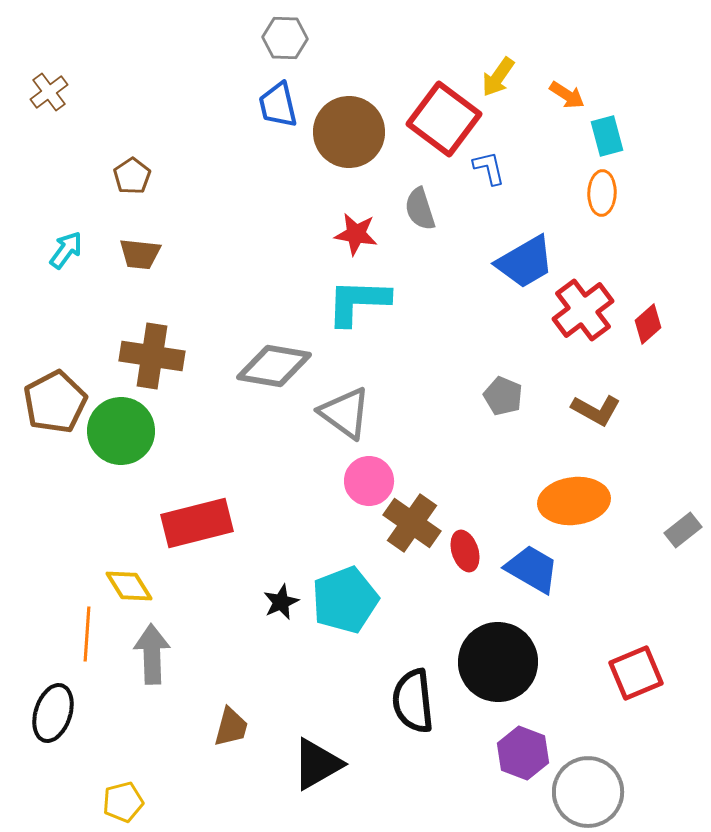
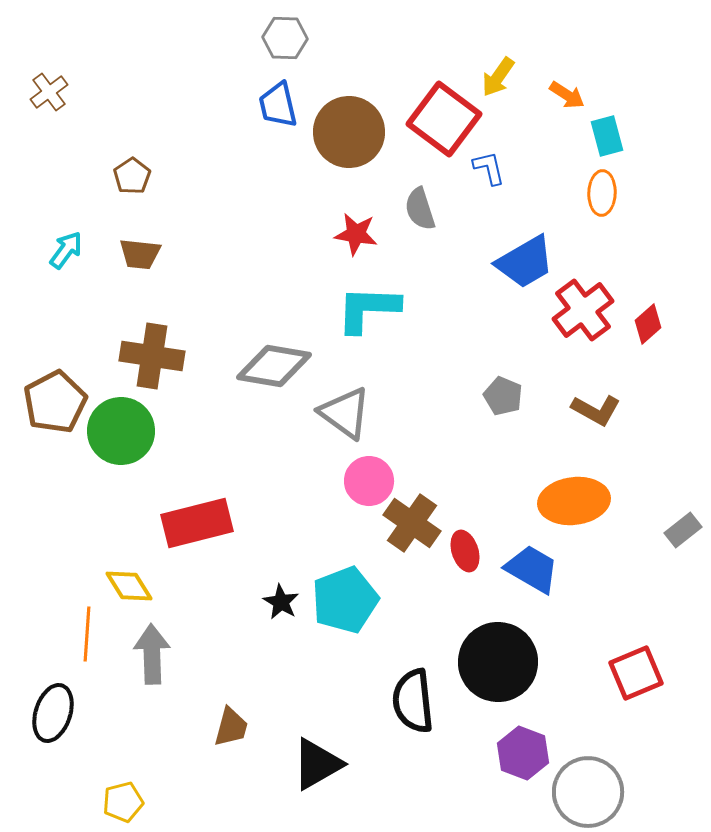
cyan L-shape at (358, 302): moved 10 px right, 7 px down
black star at (281, 602): rotated 18 degrees counterclockwise
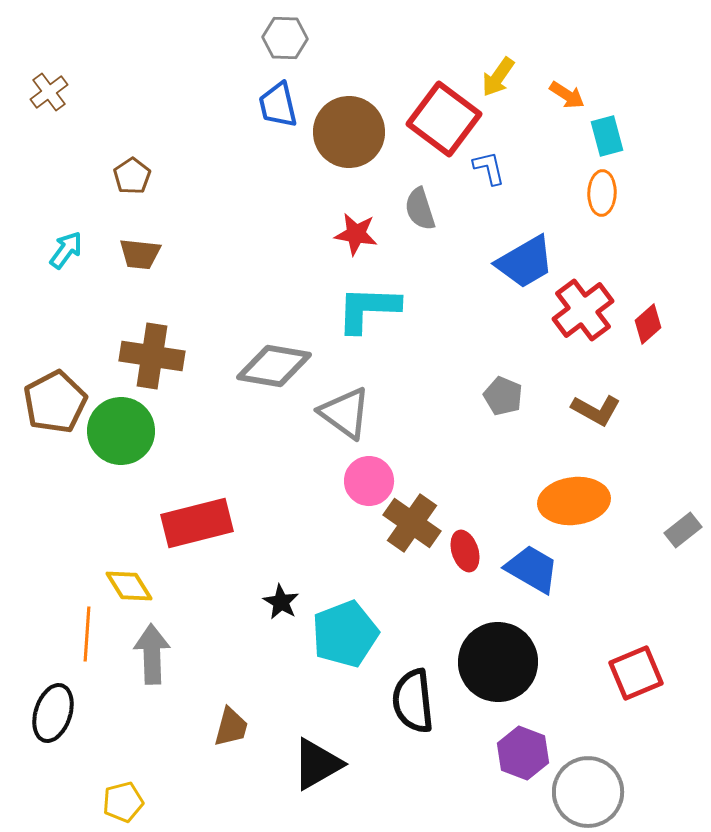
cyan pentagon at (345, 600): moved 34 px down
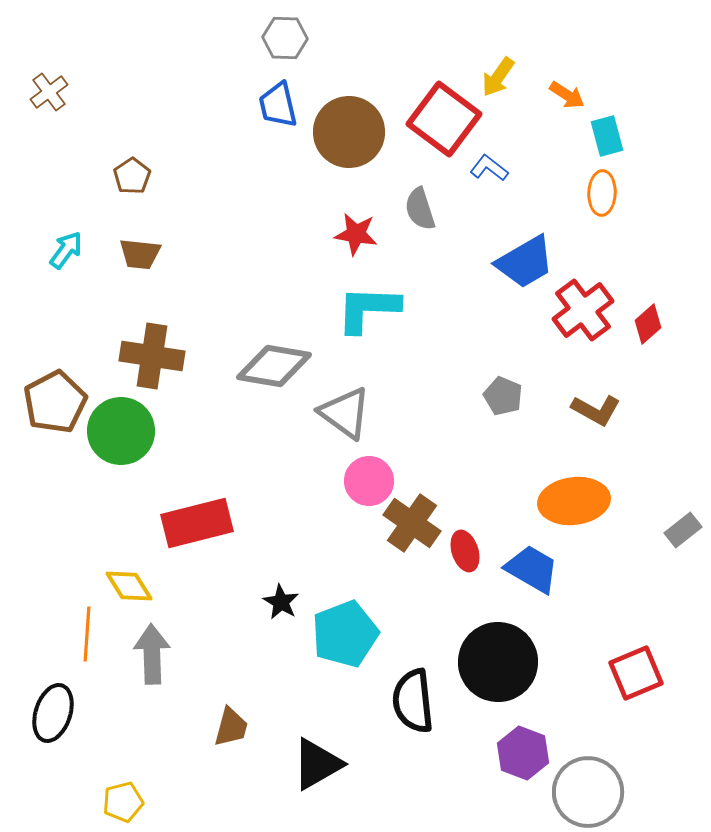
blue L-shape at (489, 168): rotated 39 degrees counterclockwise
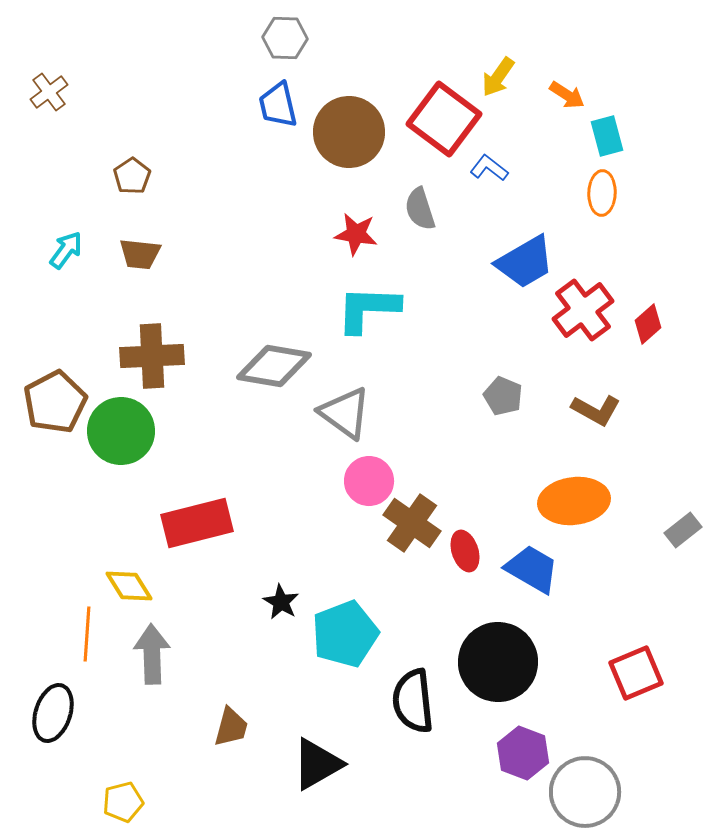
brown cross at (152, 356): rotated 12 degrees counterclockwise
gray circle at (588, 792): moved 3 px left
